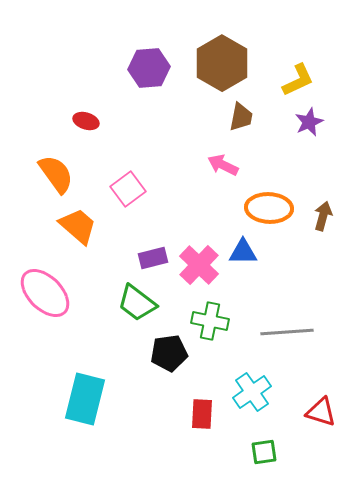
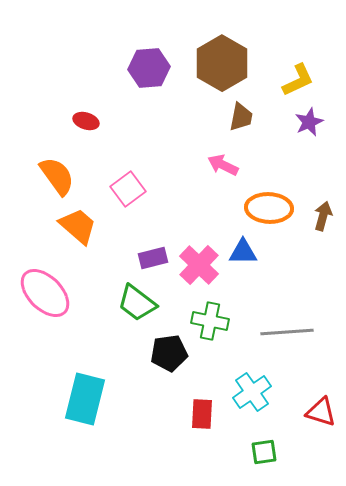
orange semicircle: moved 1 px right, 2 px down
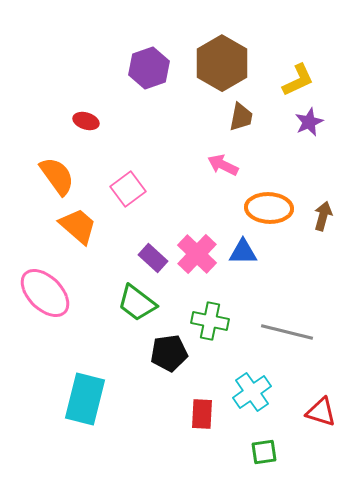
purple hexagon: rotated 15 degrees counterclockwise
purple rectangle: rotated 56 degrees clockwise
pink cross: moved 2 px left, 11 px up
gray line: rotated 18 degrees clockwise
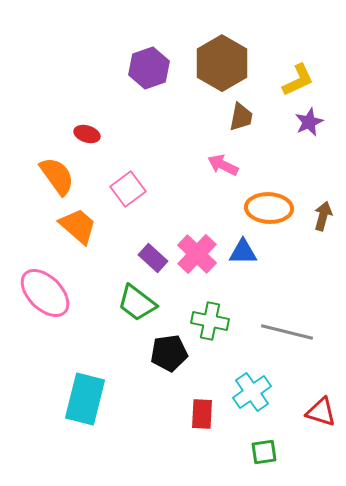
red ellipse: moved 1 px right, 13 px down
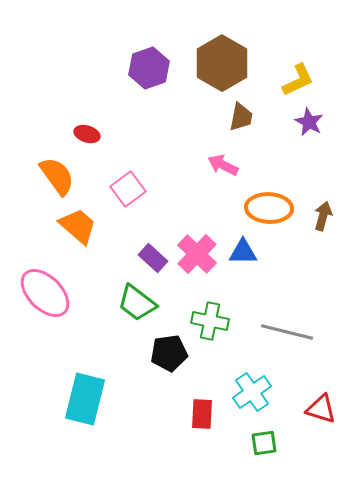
purple star: rotated 20 degrees counterclockwise
red triangle: moved 3 px up
green square: moved 9 px up
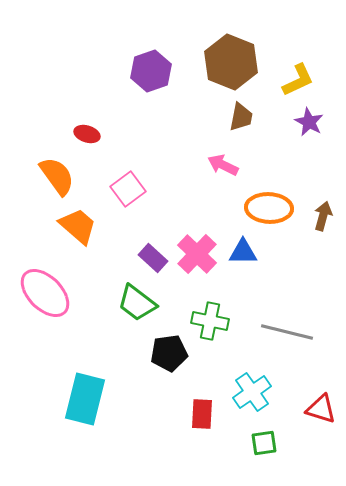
brown hexagon: moved 9 px right, 1 px up; rotated 8 degrees counterclockwise
purple hexagon: moved 2 px right, 3 px down
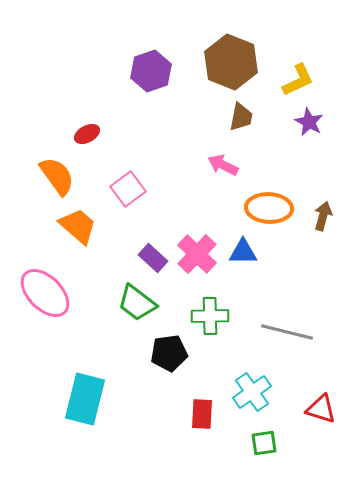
red ellipse: rotated 45 degrees counterclockwise
green cross: moved 5 px up; rotated 12 degrees counterclockwise
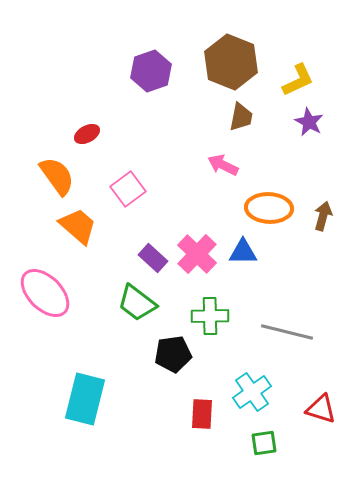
black pentagon: moved 4 px right, 1 px down
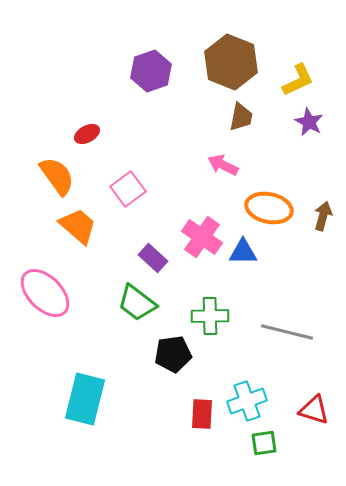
orange ellipse: rotated 9 degrees clockwise
pink cross: moved 5 px right, 17 px up; rotated 9 degrees counterclockwise
cyan cross: moved 5 px left, 9 px down; rotated 15 degrees clockwise
red triangle: moved 7 px left, 1 px down
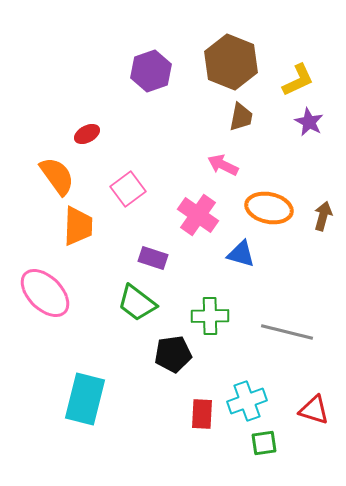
orange trapezoid: rotated 51 degrees clockwise
pink cross: moved 4 px left, 22 px up
blue triangle: moved 2 px left, 2 px down; rotated 16 degrees clockwise
purple rectangle: rotated 24 degrees counterclockwise
